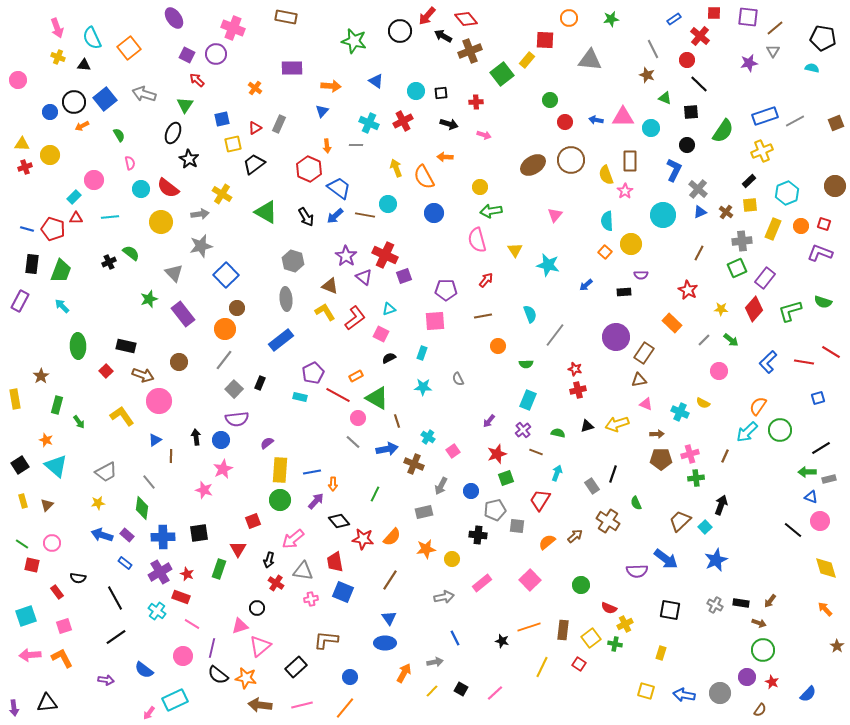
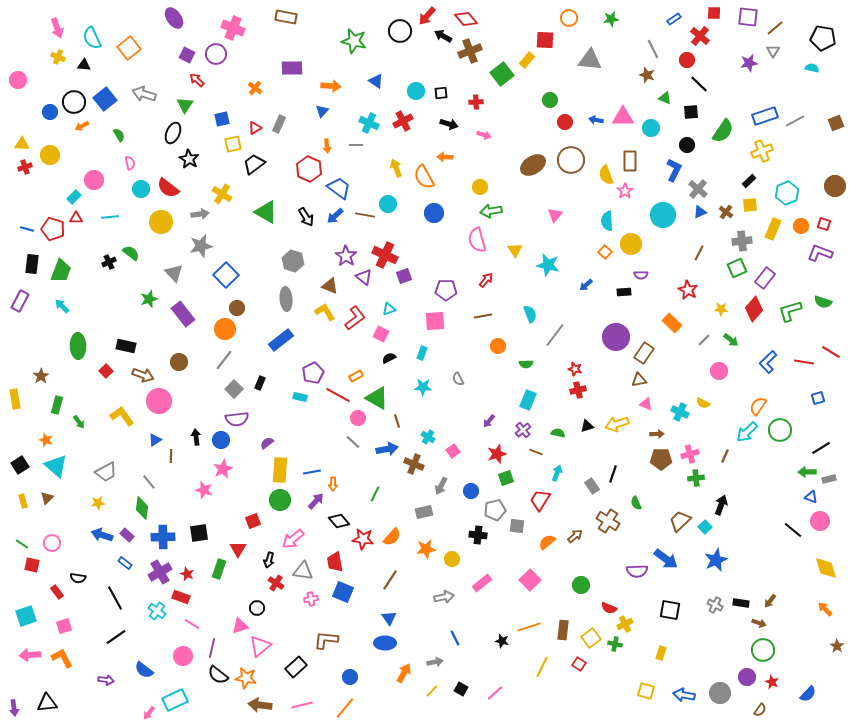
brown triangle at (47, 505): moved 7 px up
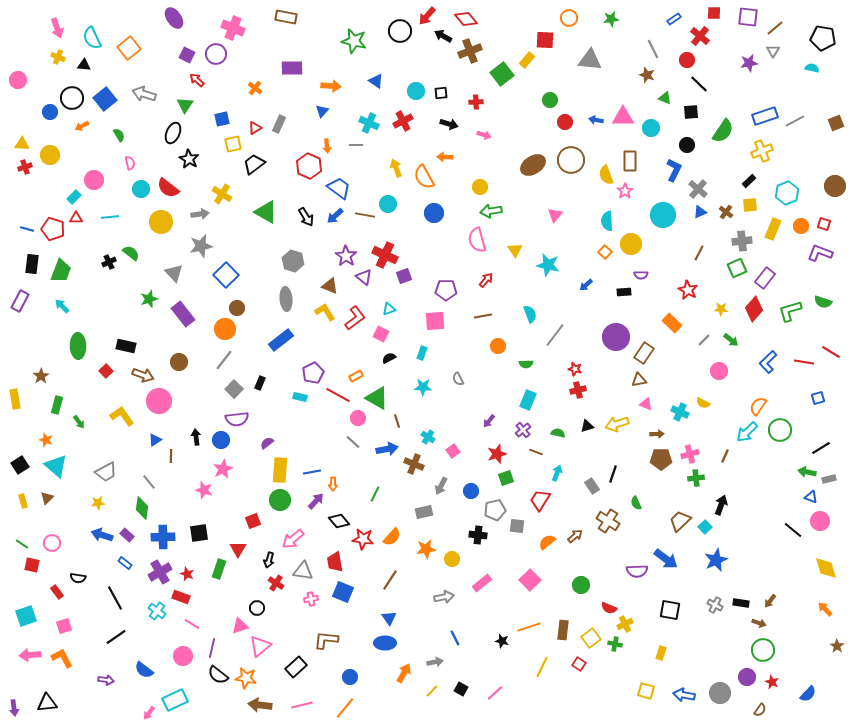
black circle at (74, 102): moved 2 px left, 4 px up
red hexagon at (309, 169): moved 3 px up
green arrow at (807, 472): rotated 12 degrees clockwise
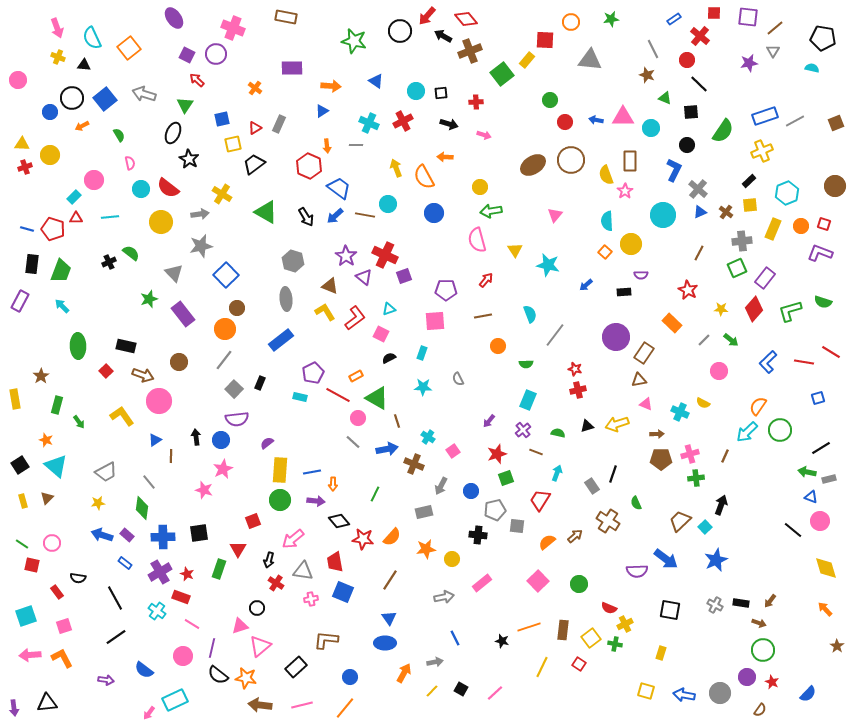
orange circle at (569, 18): moved 2 px right, 4 px down
blue triangle at (322, 111): rotated 16 degrees clockwise
purple arrow at (316, 501): rotated 54 degrees clockwise
pink square at (530, 580): moved 8 px right, 1 px down
green circle at (581, 585): moved 2 px left, 1 px up
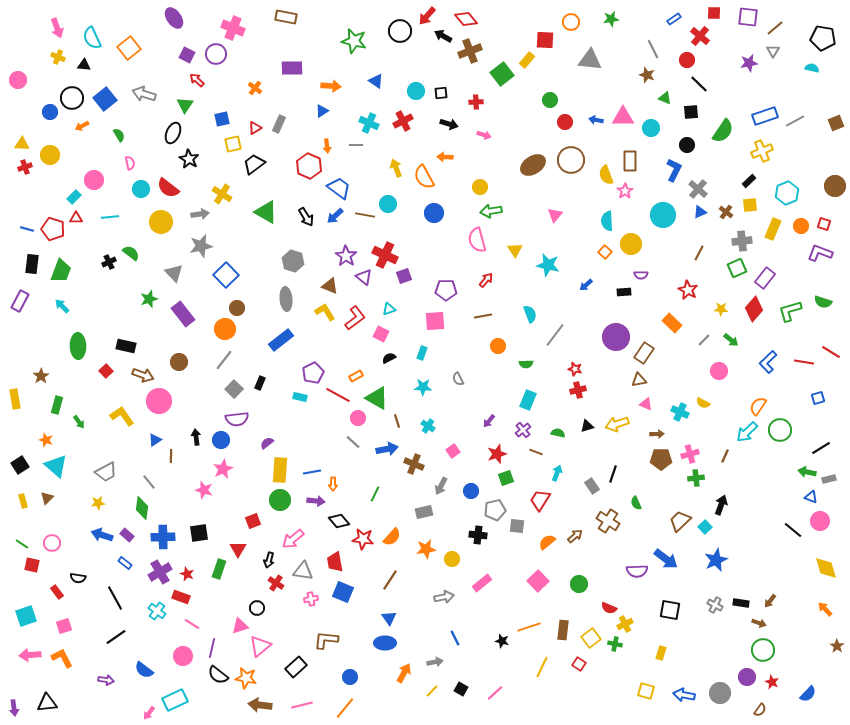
cyan cross at (428, 437): moved 11 px up
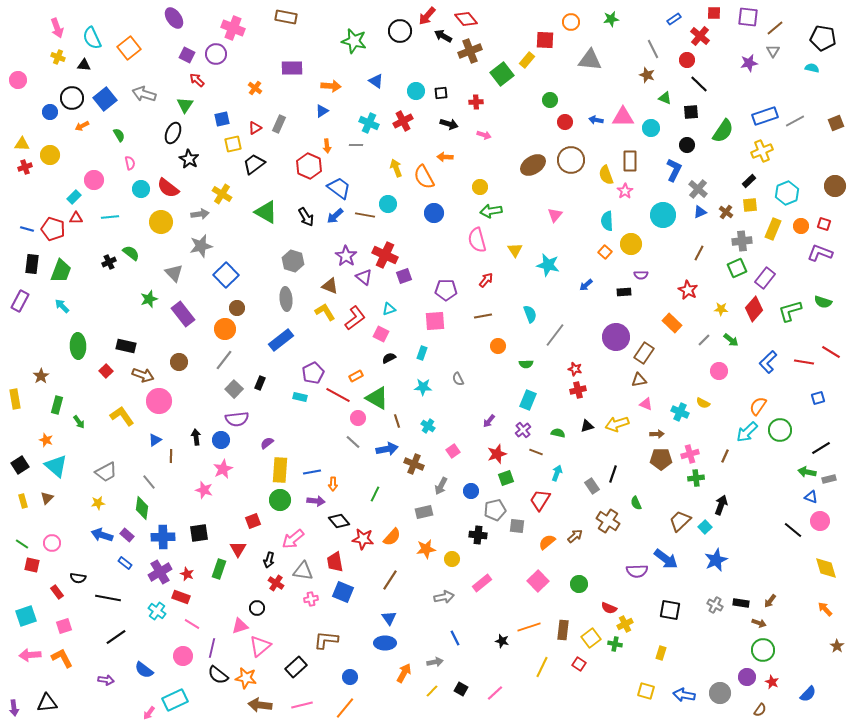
black line at (115, 598): moved 7 px left; rotated 50 degrees counterclockwise
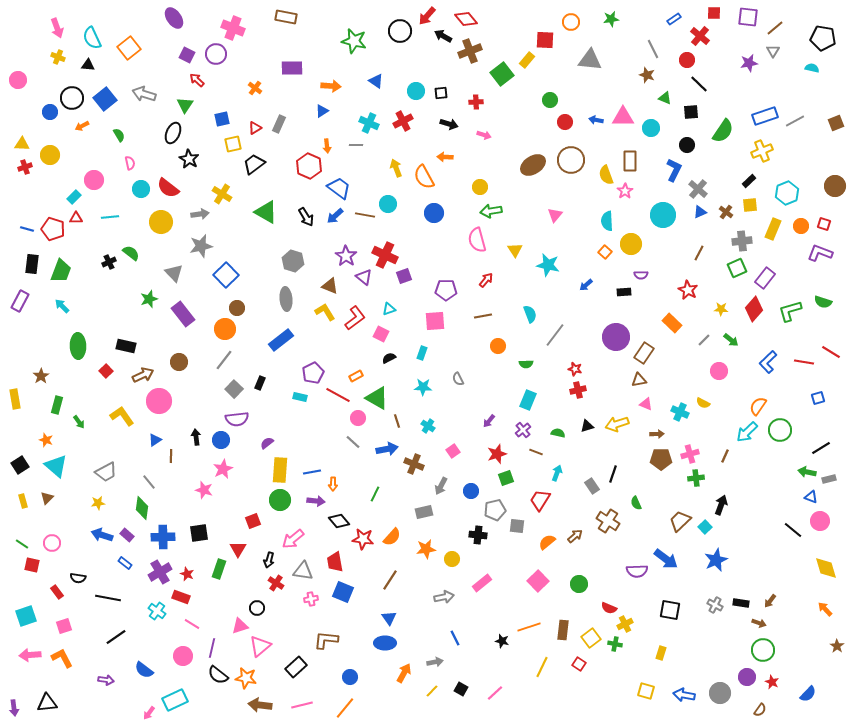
black triangle at (84, 65): moved 4 px right
brown arrow at (143, 375): rotated 45 degrees counterclockwise
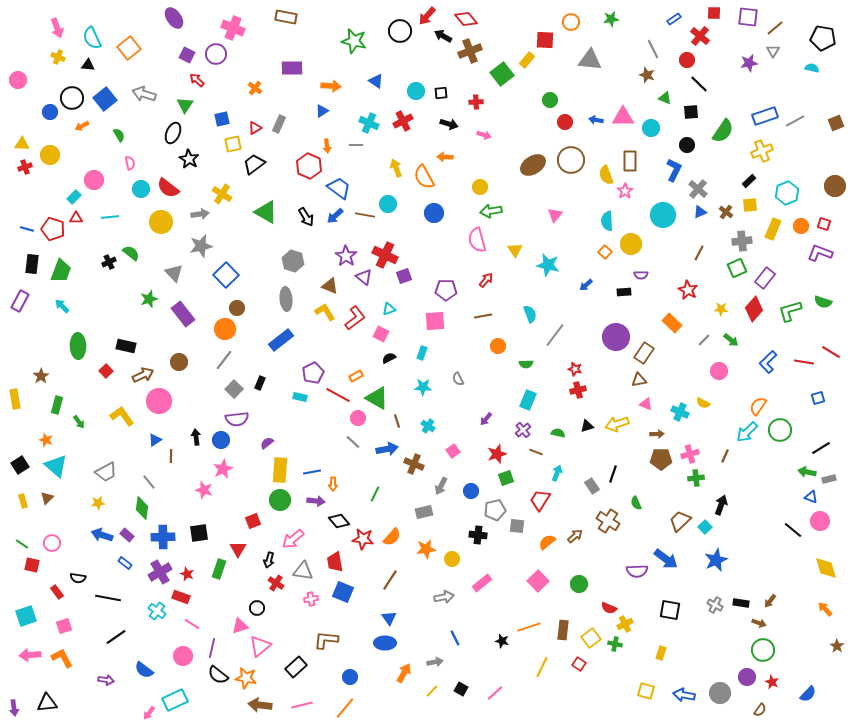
purple arrow at (489, 421): moved 3 px left, 2 px up
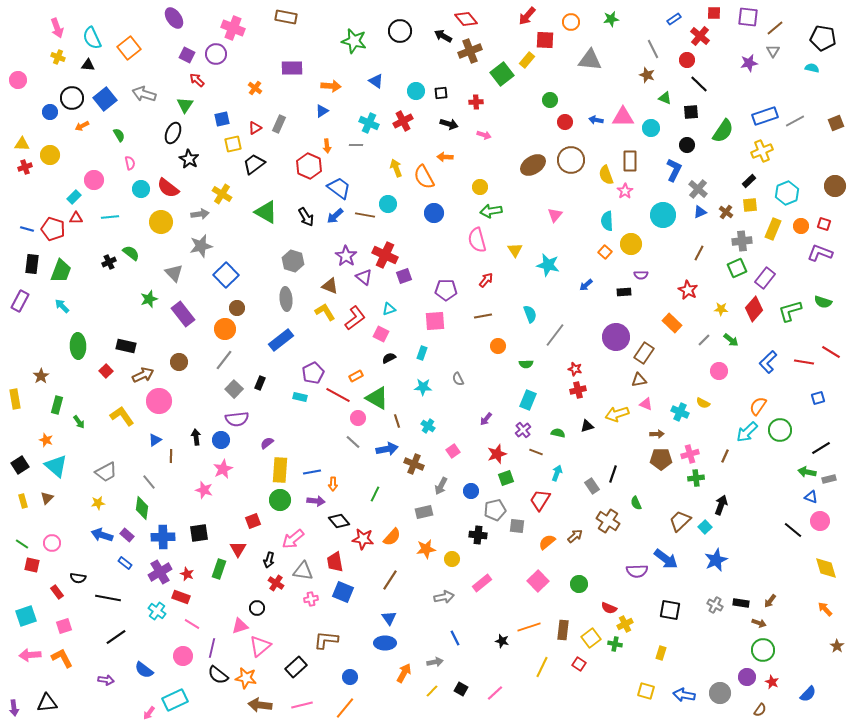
red arrow at (427, 16): moved 100 px right
yellow arrow at (617, 424): moved 10 px up
